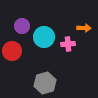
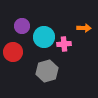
pink cross: moved 4 px left
red circle: moved 1 px right, 1 px down
gray hexagon: moved 2 px right, 12 px up
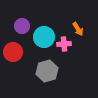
orange arrow: moved 6 px left, 1 px down; rotated 56 degrees clockwise
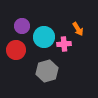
red circle: moved 3 px right, 2 px up
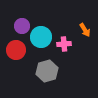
orange arrow: moved 7 px right, 1 px down
cyan circle: moved 3 px left
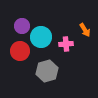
pink cross: moved 2 px right
red circle: moved 4 px right, 1 px down
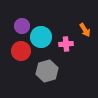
red circle: moved 1 px right
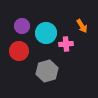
orange arrow: moved 3 px left, 4 px up
cyan circle: moved 5 px right, 4 px up
red circle: moved 2 px left
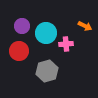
orange arrow: moved 3 px right; rotated 32 degrees counterclockwise
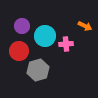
cyan circle: moved 1 px left, 3 px down
gray hexagon: moved 9 px left, 1 px up
